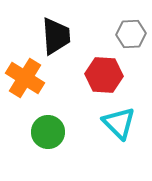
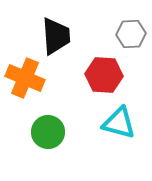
orange cross: rotated 9 degrees counterclockwise
cyan triangle: rotated 30 degrees counterclockwise
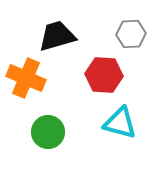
black trapezoid: moved 1 px right; rotated 102 degrees counterclockwise
orange cross: moved 1 px right
cyan triangle: moved 1 px right
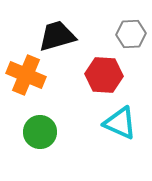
orange cross: moved 3 px up
cyan triangle: rotated 9 degrees clockwise
green circle: moved 8 px left
